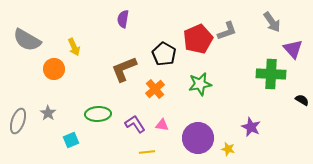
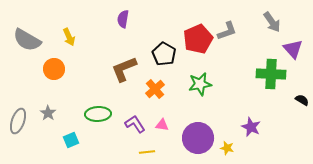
yellow arrow: moved 5 px left, 10 px up
yellow star: moved 1 px left, 1 px up
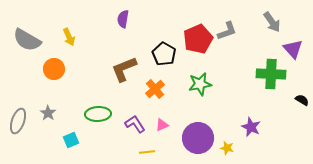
pink triangle: rotated 32 degrees counterclockwise
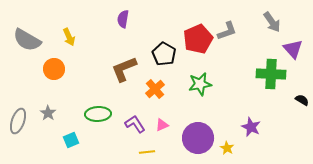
yellow star: rotated 16 degrees clockwise
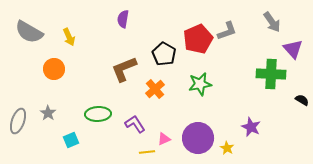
gray semicircle: moved 2 px right, 8 px up
pink triangle: moved 2 px right, 14 px down
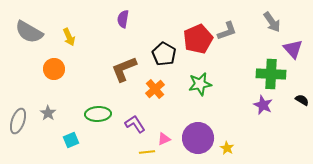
purple star: moved 12 px right, 22 px up
